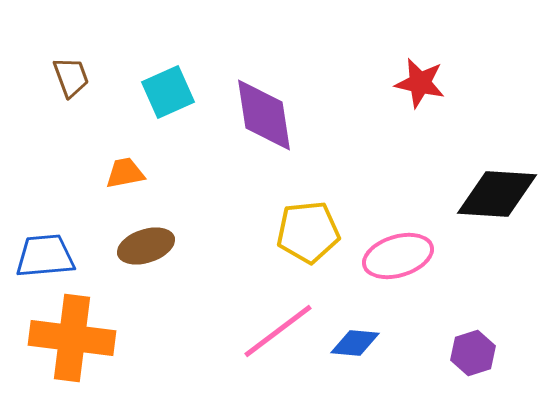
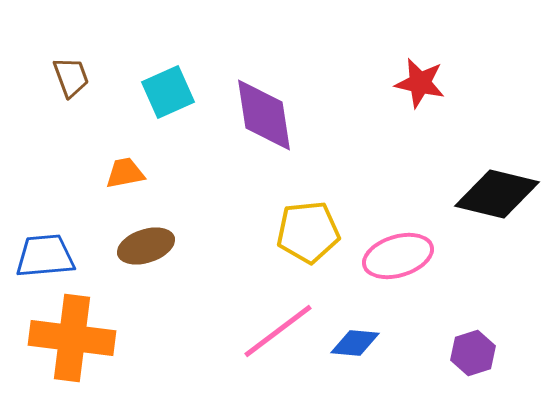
black diamond: rotated 10 degrees clockwise
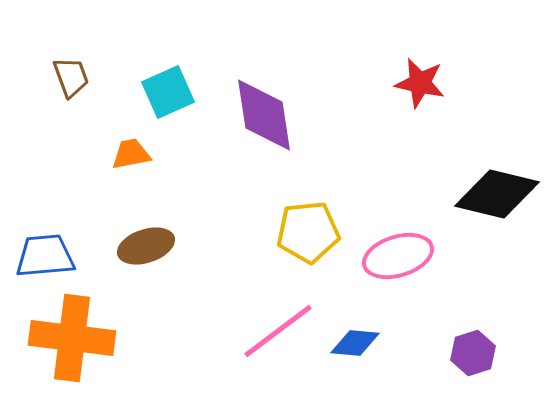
orange trapezoid: moved 6 px right, 19 px up
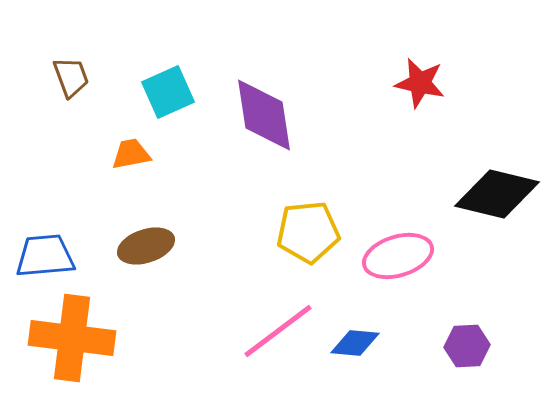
purple hexagon: moved 6 px left, 7 px up; rotated 15 degrees clockwise
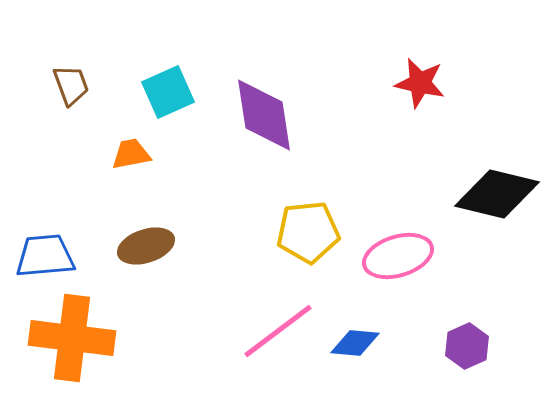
brown trapezoid: moved 8 px down
purple hexagon: rotated 21 degrees counterclockwise
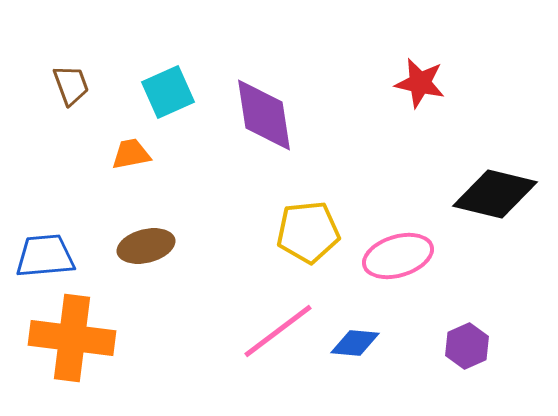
black diamond: moved 2 px left
brown ellipse: rotated 4 degrees clockwise
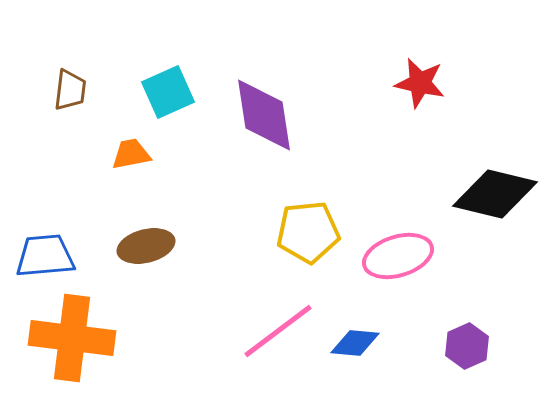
brown trapezoid: moved 1 px left, 5 px down; rotated 27 degrees clockwise
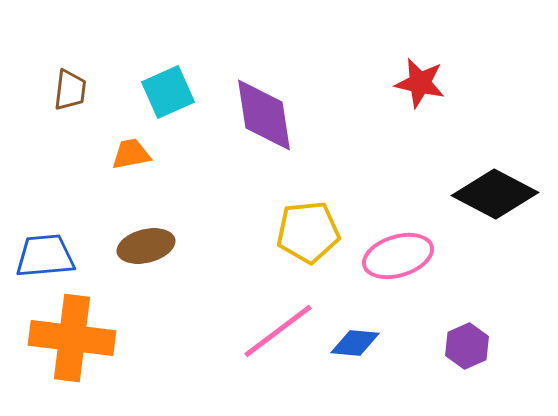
black diamond: rotated 14 degrees clockwise
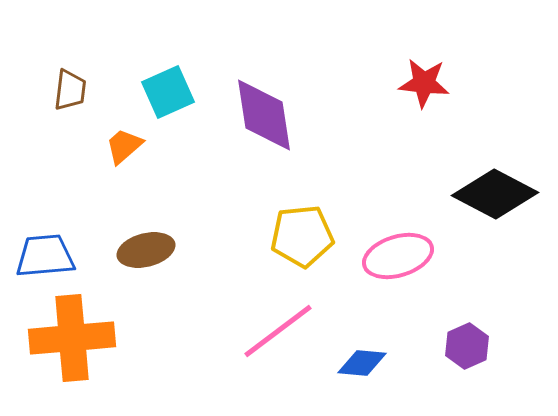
red star: moved 4 px right; rotated 6 degrees counterclockwise
orange trapezoid: moved 7 px left, 8 px up; rotated 30 degrees counterclockwise
yellow pentagon: moved 6 px left, 4 px down
brown ellipse: moved 4 px down
orange cross: rotated 12 degrees counterclockwise
blue diamond: moved 7 px right, 20 px down
